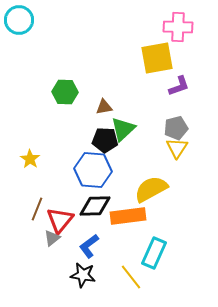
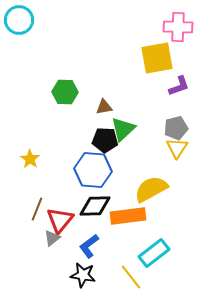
cyan rectangle: rotated 28 degrees clockwise
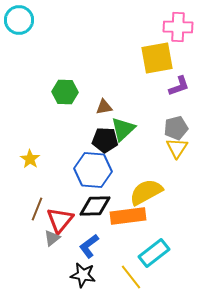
yellow semicircle: moved 5 px left, 3 px down
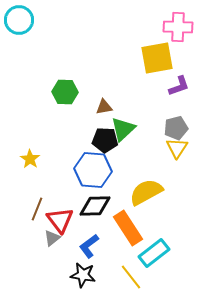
orange rectangle: moved 12 px down; rotated 64 degrees clockwise
red triangle: rotated 16 degrees counterclockwise
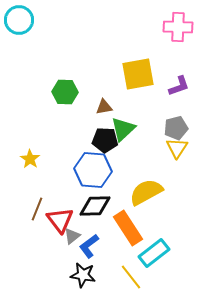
yellow square: moved 19 px left, 16 px down
gray triangle: moved 20 px right, 2 px up
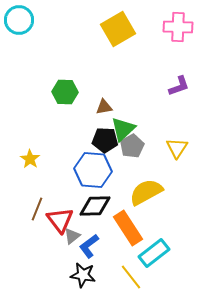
yellow square: moved 20 px left, 45 px up; rotated 20 degrees counterclockwise
gray pentagon: moved 44 px left, 18 px down; rotated 15 degrees counterclockwise
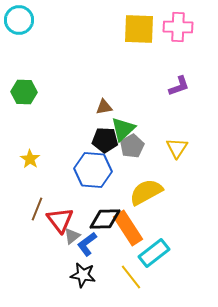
yellow square: moved 21 px right; rotated 32 degrees clockwise
green hexagon: moved 41 px left
black diamond: moved 10 px right, 13 px down
blue L-shape: moved 2 px left, 2 px up
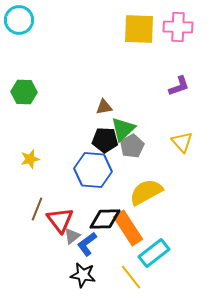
yellow triangle: moved 5 px right, 6 px up; rotated 15 degrees counterclockwise
yellow star: rotated 24 degrees clockwise
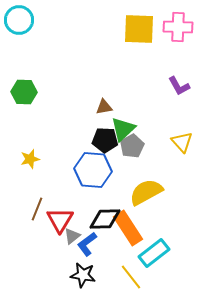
purple L-shape: rotated 80 degrees clockwise
red triangle: rotated 8 degrees clockwise
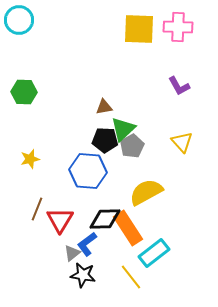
blue hexagon: moved 5 px left, 1 px down
gray triangle: moved 17 px down
